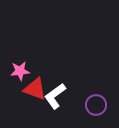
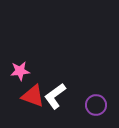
red triangle: moved 2 px left, 7 px down
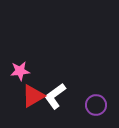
red triangle: rotated 50 degrees counterclockwise
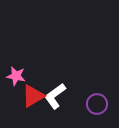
pink star: moved 4 px left, 5 px down; rotated 18 degrees clockwise
purple circle: moved 1 px right, 1 px up
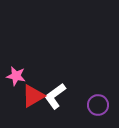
purple circle: moved 1 px right, 1 px down
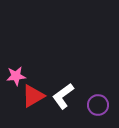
pink star: rotated 18 degrees counterclockwise
white L-shape: moved 8 px right
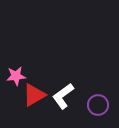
red triangle: moved 1 px right, 1 px up
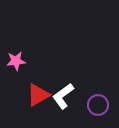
pink star: moved 15 px up
red triangle: moved 4 px right
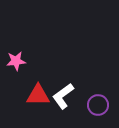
red triangle: rotated 30 degrees clockwise
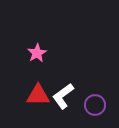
pink star: moved 21 px right, 8 px up; rotated 24 degrees counterclockwise
purple circle: moved 3 px left
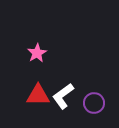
purple circle: moved 1 px left, 2 px up
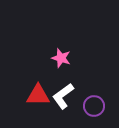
pink star: moved 24 px right, 5 px down; rotated 24 degrees counterclockwise
purple circle: moved 3 px down
